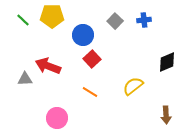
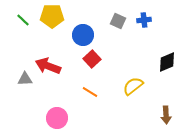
gray square: moved 3 px right; rotated 21 degrees counterclockwise
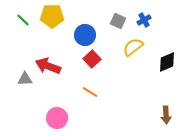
blue cross: rotated 24 degrees counterclockwise
blue circle: moved 2 px right
yellow semicircle: moved 39 px up
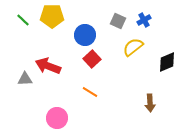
brown arrow: moved 16 px left, 12 px up
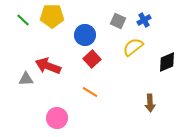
gray triangle: moved 1 px right
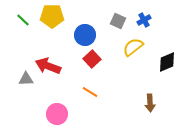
pink circle: moved 4 px up
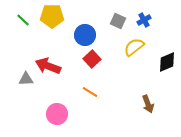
yellow semicircle: moved 1 px right
brown arrow: moved 2 px left, 1 px down; rotated 18 degrees counterclockwise
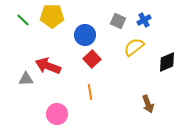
orange line: rotated 49 degrees clockwise
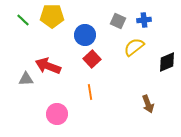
blue cross: rotated 24 degrees clockwise
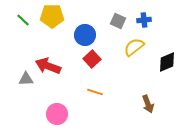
orange line: moved 5 px right; rotated 63 degrees counterclockwise
